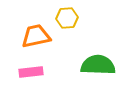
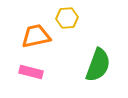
green semicircle: rotated 108 degrees clockwise
pink rectangle: rotated 20 degrees clockwise
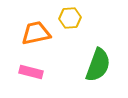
yellow hexagon: moved 3 px right
orange trapezoid: moved 3 px up
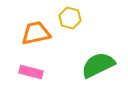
yellow hexagon: rotated 20 degrees clockwise
green semicircle: rotated 136 degrees counterclockwise
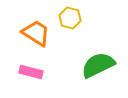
orange trapezoid: rotated 44 degrees clockwise
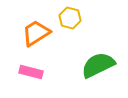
orange trapezoid: rotated 64 degrees counterclockwise
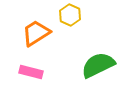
yellow hexagon: moved 3 px up; rotated 10 degrees clockwise
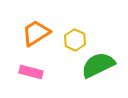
yellow hexagon: moved 5 px right, 25 px down
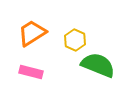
orange trapezoid: moved 4 px left
green semicircle: rotated 48 degrees clockwise
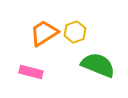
orange trapezoid: moved 12 px right
yellow hexagon: moved 8 px up; rotated 15 degrees clockwise
